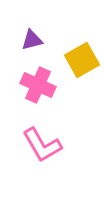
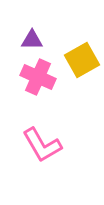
purple triangle: rotated 15 degrees clockwise
pink cross: moved 8 px up
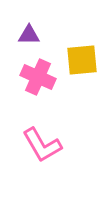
purple triangle: moved 3 px left, 5 px up
yellow square: rotated 24 degrees clockwise
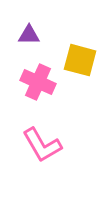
yellow square: moved 2 px left; rotated 20 degrees clockwise
pink cross: moved 5 px down
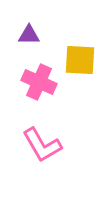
yellow square: rotated 12 degrees counterclockwise
pink cross: moved 1 px right
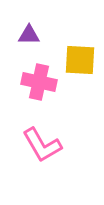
pink cross: rotated 12 degrees counterclockwise
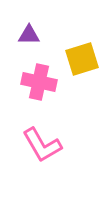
yellow square: moved 2 px right, 1 px up; rotated 20 degrees counterclockwise
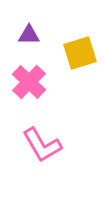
yellow square: moved 2 px left, 6 px up
pink cross: moved 10 px left; rotated 32 degrees clockwise
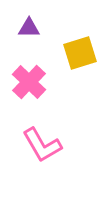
purple triangle: moved 7 px up
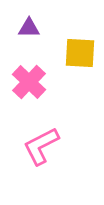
yellow square: rotated 20 degrees clockwise
pink L-shape: moved 1 px left, 1 px down; rotated 93 degrees clockwise
